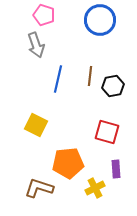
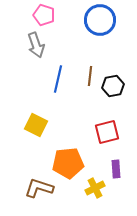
red square: rotated 30 degrees counterclockwise
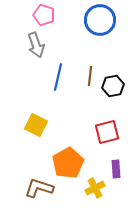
blue line: moved 2 px up
orange pentagon: rotated 24 degrees counterclockwise
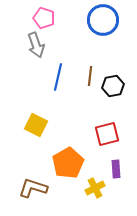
pink pentagon: moved 3 px down
blue circle: moved 3 px right
red square: moved 2 px down
brown L-shape: moved 6 px left
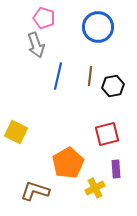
blue circle: moved 5 px left, 7 px down
blue line: moved 1 px up
yellow square: moved 20 px left, 7 px down
brown L-shape: moved 2 px right, 3 px down
